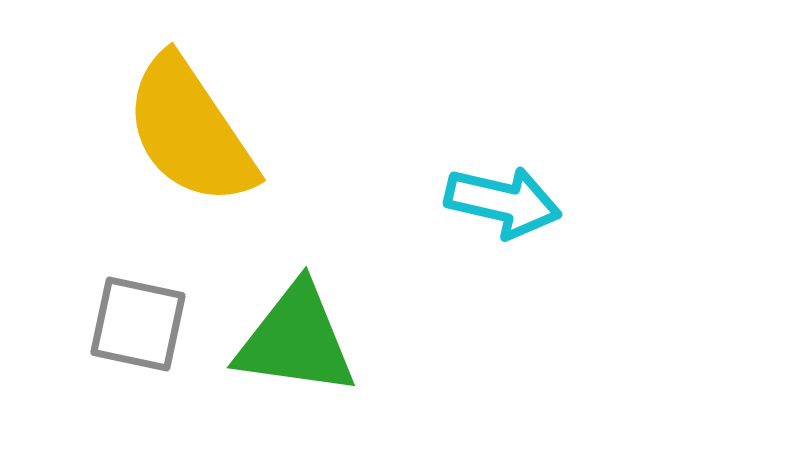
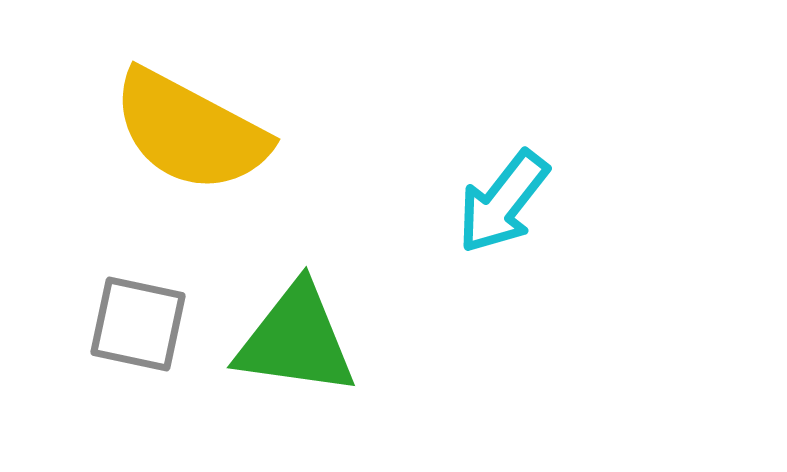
yellow semicircle: rotated 28 degrees counterclockwise
cyan arrow: rotated 115 degrees clockwise
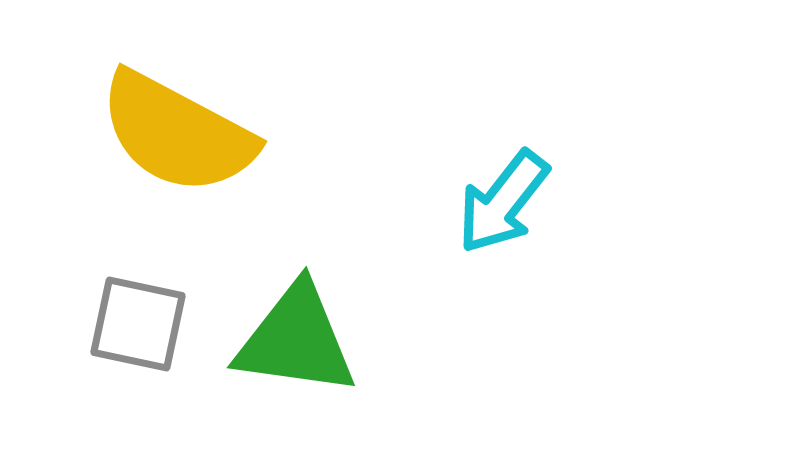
yellow semicircle: moved 13 px left, 2 px down
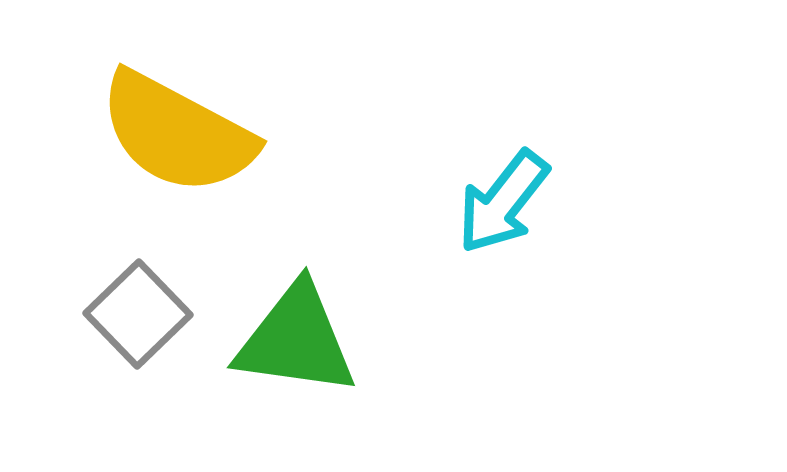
gray square: moved 10 px up; rotated 34 degrees clockwise
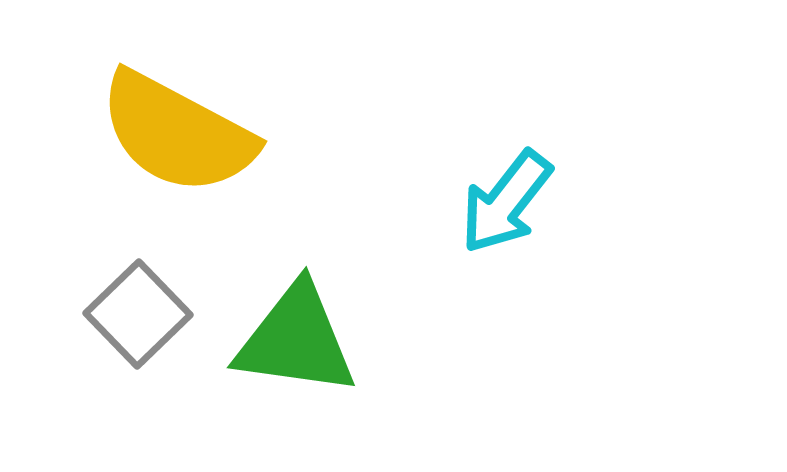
cyan arrow: moved 3 px right
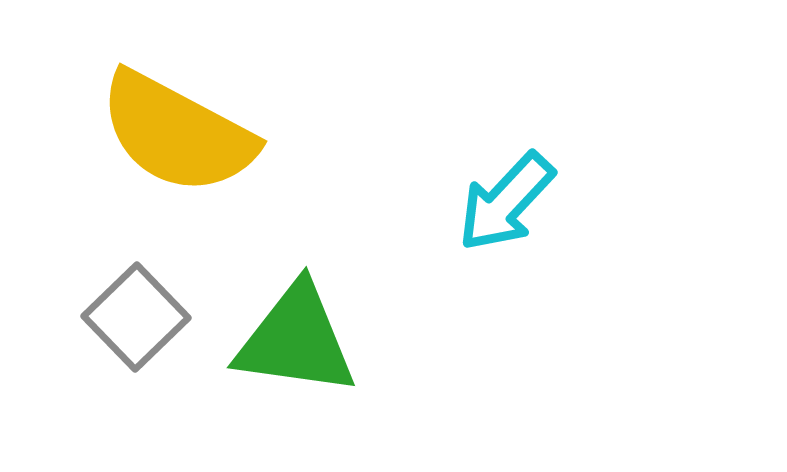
cyan arrow: rotated 5 degrees clockwise
gray square: moved 2 px left, 3 px down
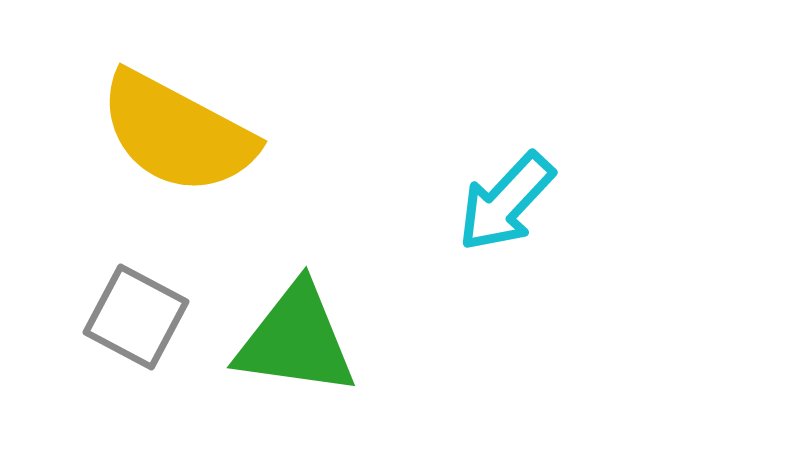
gray square: rotated 18 degrees counterclockwise
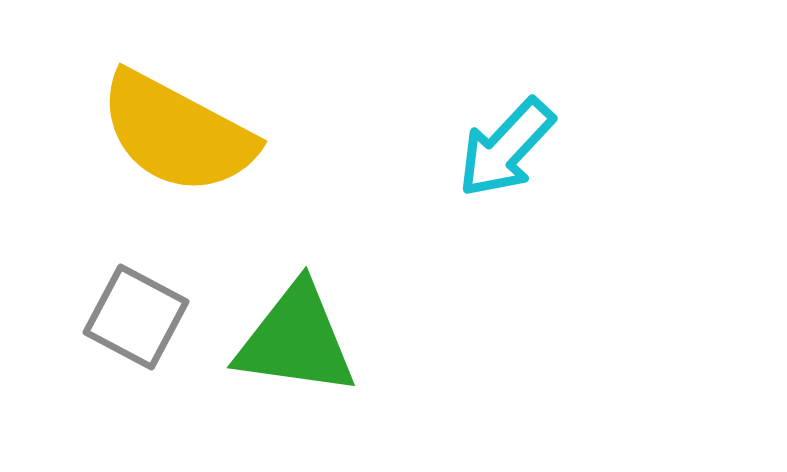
cyan arrow: moved 54 px up
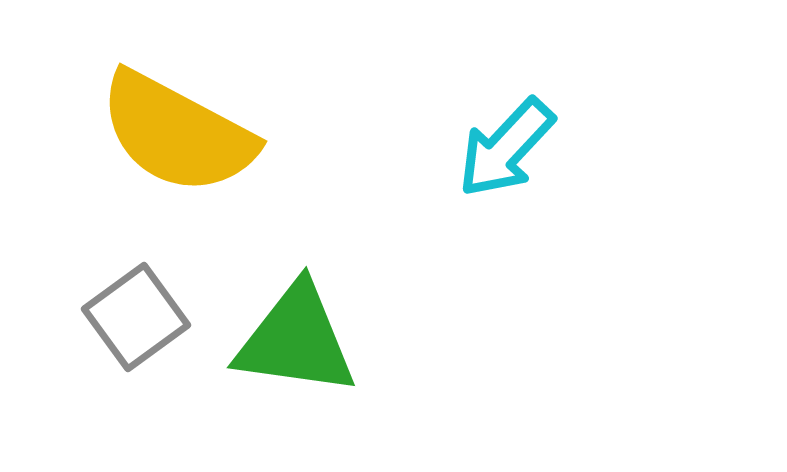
gray square: rotated 26 degrees clockwise
